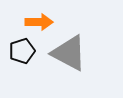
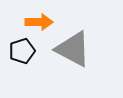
gray triangle: moved 4 px right, 4 px up
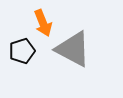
orange arrow: moved 4 px right, 1 px down; rotated 68 degrees clockwise
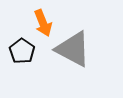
black pentagon: rotated 20 degrees counterclockwise
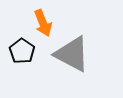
gray triangle: moved 1 px left, 5 px down
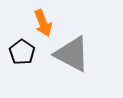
black pentagon: moved 1 px down
